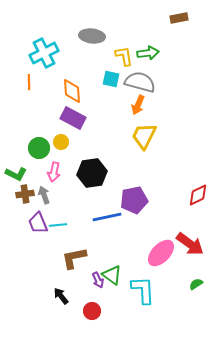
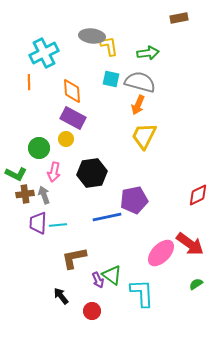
yellow L-shape: moved 15 px left, 10 px up
yellow circle: moved 5 px right, 3 px up
purple trapezoid: rotated 25 degrees clockwise
cyan L-shape: moved 1 px left, 3 px down
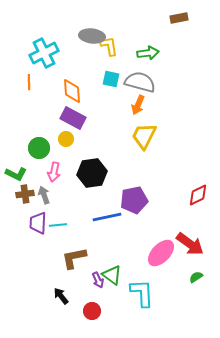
green semicircle: moved 7 px up
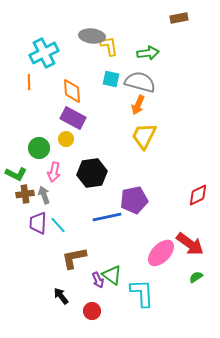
cyan line: rotated 54 degrees clockwise
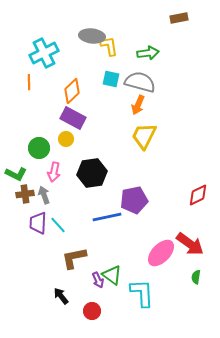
orange diamond: rotated 50 degrees clockwise
green semicircle: rotated 48 degrees counterclockwise
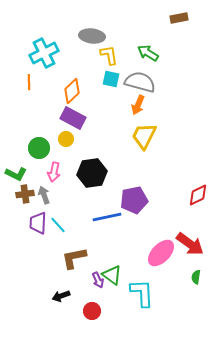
yellow L-shape: moved 9 px down
green arrow: rotated 140 degrees counterclockwise
black arrow: rotated 72 degrees counterclockwise
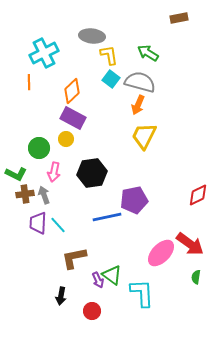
cyan square: rotated 24 degrees clockwise
black arrow: rotated 60 degrees counterclockwise
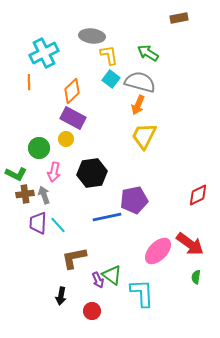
pink ellipse: moved 3 px left, 2 px up
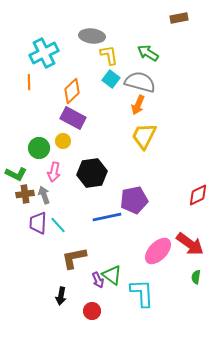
yellow circle: moved 3 px left, 2 px down
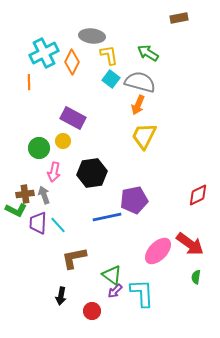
orange diamond: moved 29 px up; rotated 20 degrees counterclockwise
green L-shape: moved 36 px down
purple arrow: moved 17 px right, 11 px down; rotated 70 degrees clockwise
